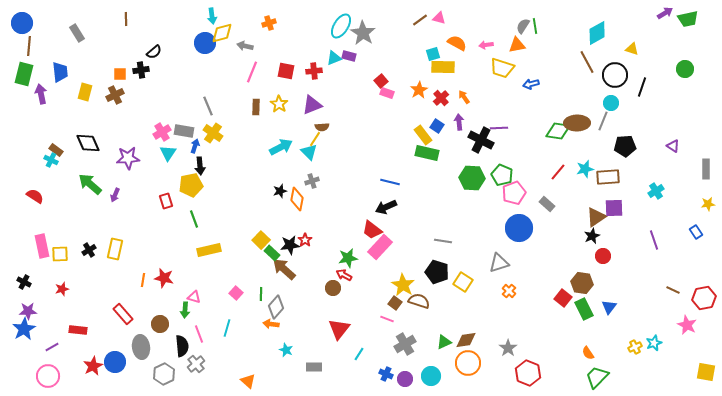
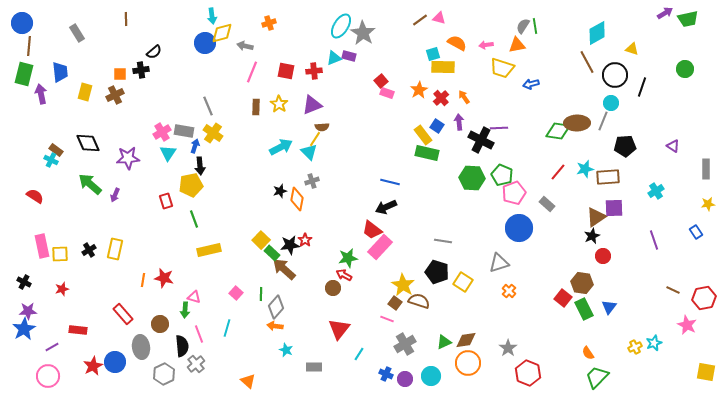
orange arrow at (271, 324): moved 4 px right, 2 px down
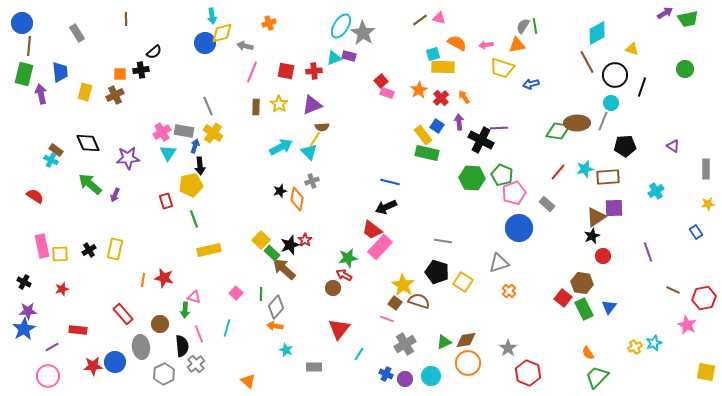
purple line at (654, 240): moved 6 px left, 12 px down
black star at (290, 245): rotated 12 degrees counterclockwise
red star at (93, 366): rotated 24 degrees clockwise
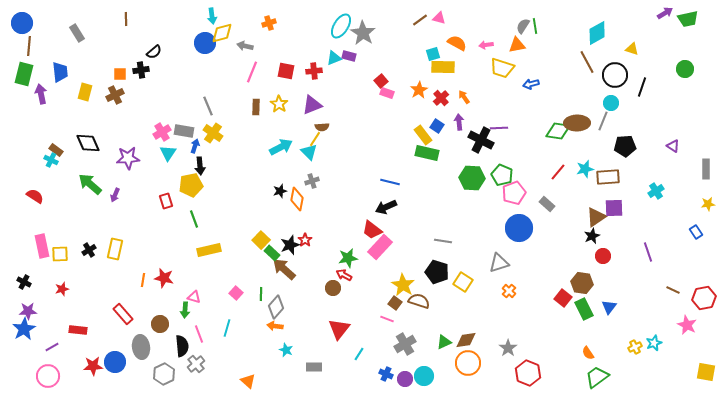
cyan circle at (431, 376): moved 7 px left
green trapezoid at (597, 377): rotated 10 degrees clockwise
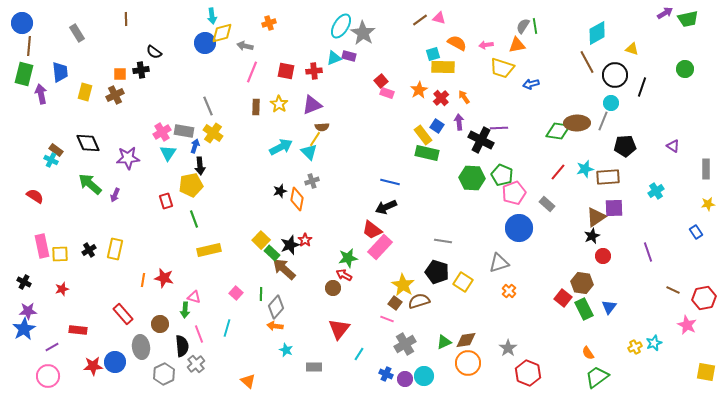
black semicircle at (154, 52): rotated 77 degrees clockwise
brown semicircle at (419, 301): rotated 35 degrees counterclockwise
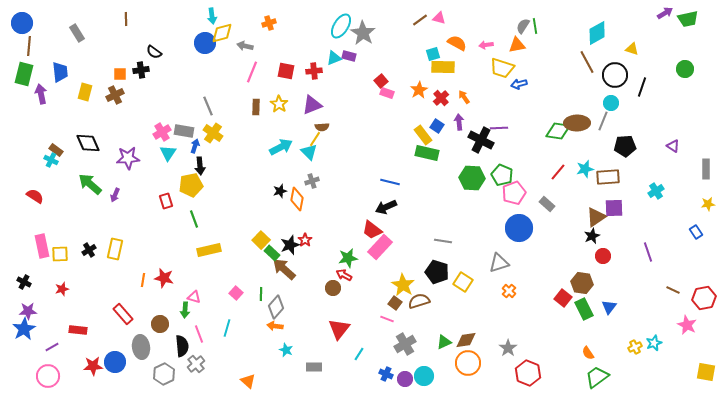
blue arrow at (531, 84): moved 12 px left
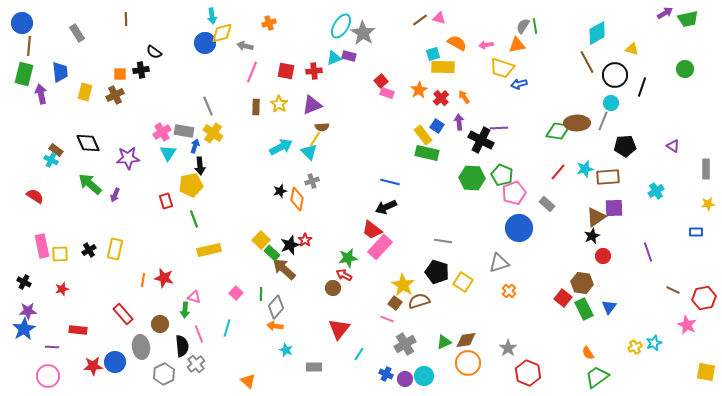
blue rectangle at (696, 232): rotated 56 degrees counterclockwise
purple line at (52, 347): rotated 32 degrees clockwise
